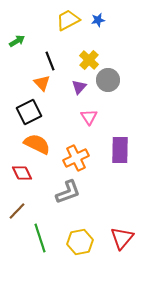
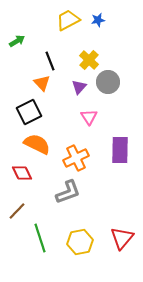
gray circle: moved 2 px down
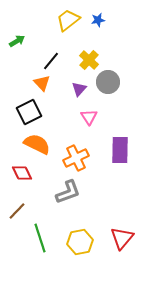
yellow trapezoid: rotated 10 degrees counterclockwise
black line: moved 1 px right; rotated 60 degrees clockwise
purple triangle: moved 2 px down
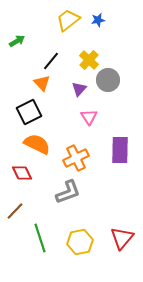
gray circle: moved 2 px up
brown line: moved 2 px left
